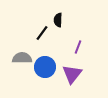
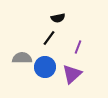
black semicircle: moved 2 px up; rotated 104 degrees counterclockwise
black line: moved 7 px right, 5 px down
purple triangle: rotated 10 degrees clockwise
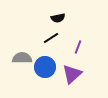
black line: moved 2 px right; rotated 21 degrees clockwise
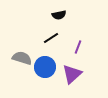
black semicircle: moved 1 px right, 3 px up
gray semicircle: rotated 18 degrees clockwise
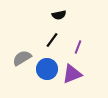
black line: moved 1 px right, 2 px down; rotated 21 degrees counterclockwise
gray semicircle: rotated 48 degrees counterclockwise
blue circle: moved 2 px right, 2 px down
purple triangle: rotated 20 degrees clockwise
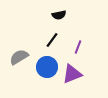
gray semicircle: moved 3 px left, 1 px up
blue circle: moved 2 px up
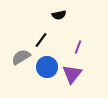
black line: moved 11 px left
gray semicircle: moved 2 px right
purple triangle: rotated 30 degrees counterclockwise
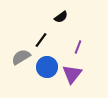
black semicircle: moved 2 px right, 2 px down; rotated 24 degrees counterclockwise
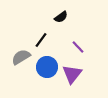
purple line: rotated 64 degrees counterclockwise
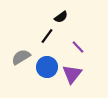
black line: moved 6 px right, 4 px up
